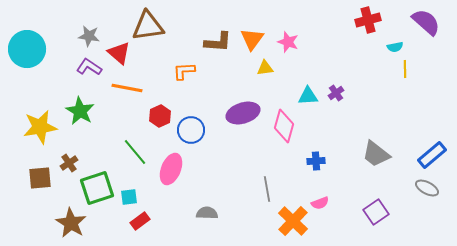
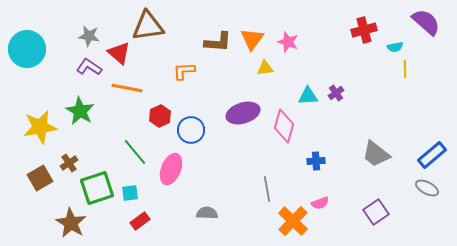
red cross: moved 4 px left, 10 px down
brown square: rotated 25 degrees counterclockwise
cyan square: moved 1 px right, 4 px up
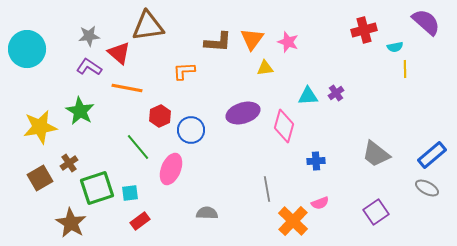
gray star: rotated 15 degrees counterclockwise
green line: moved 3 px right, 5 px up
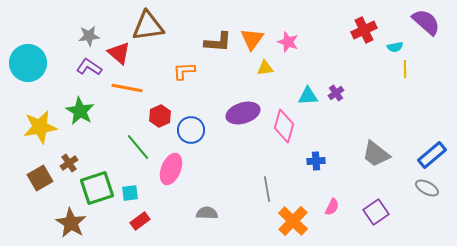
red cross: rotated 10 degrees counterclockwise
cyan circle: moved 1 px right, 14 px down
pink semicircle: moved 12 px right, 4 px down; rotated 42 degrees counterclockwise
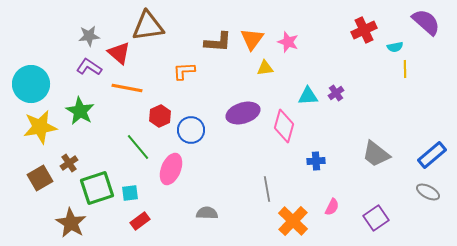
cyan circle: moved 3 px right, 21 px down
gray ellipse: moved 1 px right, 4 px down
purple square: moved 6 px down
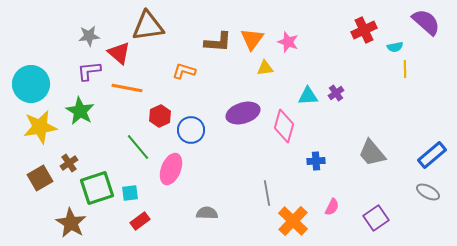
purple L-shape: moved 4 px down; rotated 40 degrees counterclockwise
orange L-shape: rotated 20 degrees clockwise
gray trapezoid: moved 4 px left, 1 px up; rotated 12 degrees clockwise
gray line: moved 4 px down
